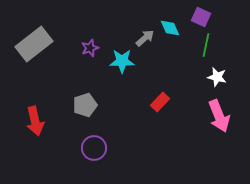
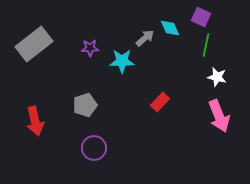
purple star: rotated 18 degrees clockwise
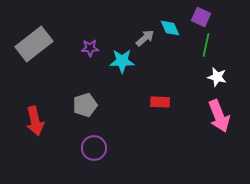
red rectangle: rotated 48 degrees clockwise
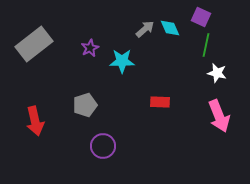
gray arrow: moved 9 px up
purple star: rotated 24 degrees counterclockwise
white star: moved 4 px up
purple circle: moved 9 px right, 2 px up
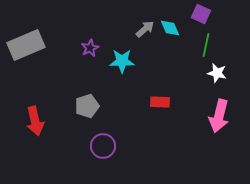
purple square: moved 3 px up
gray rectangle: moved 8 px left, 1 px down; rotated 15 degrees clockwise
gray pentagon: moved 2 px right, 1 px down
pink arrow: rotated 36 degrees clockwise
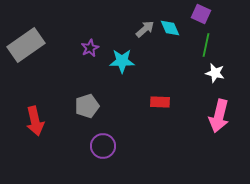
gray rectangle: rotated 12 degrees counterclockwise
white star: moved 2 px left
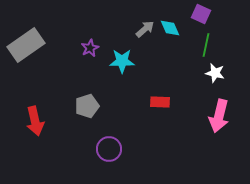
purple circle: moved 6 px right, 3 px down
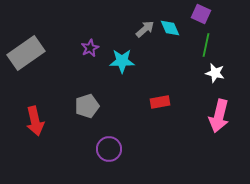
gray rectangle: moved 8 px down
red rectangle: rotated 12 degrees counterclockwise
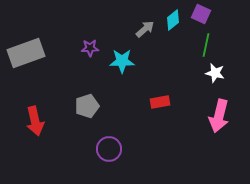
cyan diamond: moved 3 px right, 8 px up; rotated 75 degrees clockwise
purple star: rotated 24 degrees clockwise
gray rectangle: rotated 15 degrees clockwise
